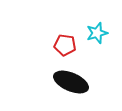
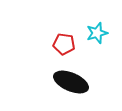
red pentagon: moved 1 px left, 1 px up
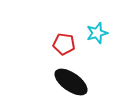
black ellipse: rotated 12 degrees clockwise
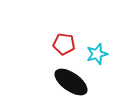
cyan star: moved 21 px down
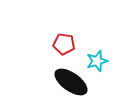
cyan star: moved 7 px down
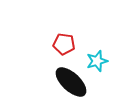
black ellipse: rotated 8 degrees clockwise
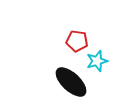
red pentagon: moved 13 px right, 3 px up
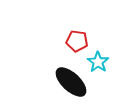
cyan star: moved 1 px right, 1 px down; rotated 20 degrees counterclockwise
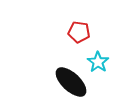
red pentagon: moved 2 px right, 9 px up
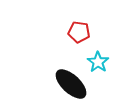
black ellipse: moved 2 px down
